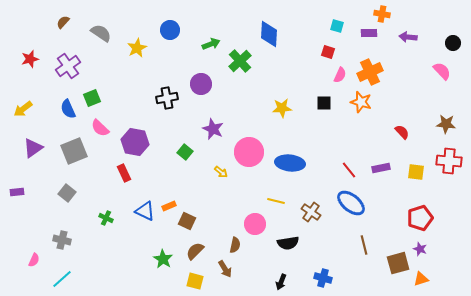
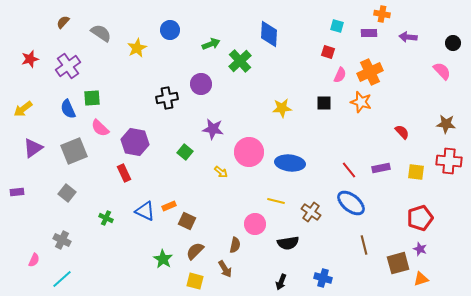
green square at (92, 98): rotated 18 degrees clockwise
purple star at (213, 129): rotated 15 degrees counterclockwise
gray cross at (62, 240): rotated 12 degrees clockwise
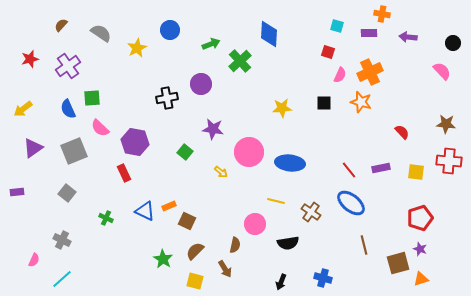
brown semicircle at (63, 22): moved 2 px left, 3 px down
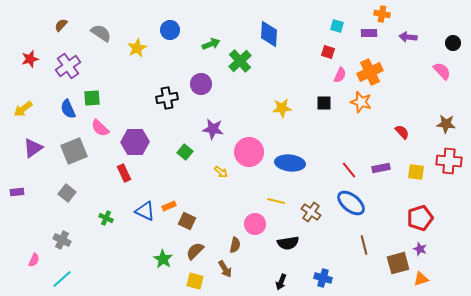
purple hexagon at (135, 142): rotated 12 degrees counterclockwise
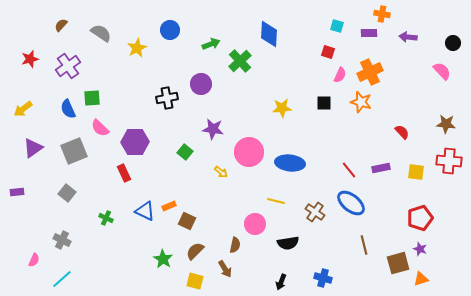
brown cross at (311, 212): moved 4 px right
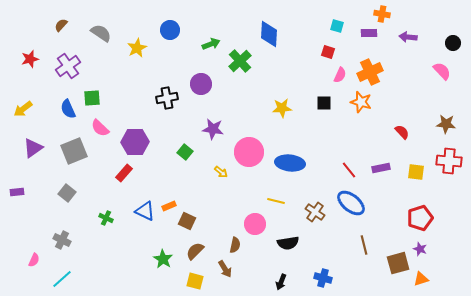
red rectangle at (124, 173): rotated 66 degrees clockwise
